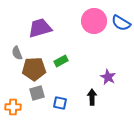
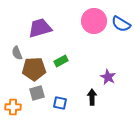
blue semicircle: moved 1 px down
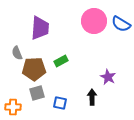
purple trapezoid: rotated 110 degrees clockwise
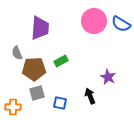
black arrow: moved 2 px left, 1 px up; rotated 21 degrees counterclockwise
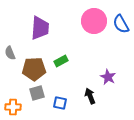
blue semicircle: rotated 30 degrees clockwise
gray semicircle: moved 7 px left
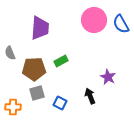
pink circle: moved 1 px up
blue square: rotated 16 degrees clockwise
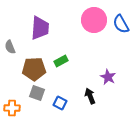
gray semicircle: moved 6 px up
gray square: rotated 35 degrees clockwise
orange cross: moved 1 px left, 1 px down
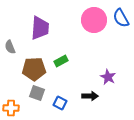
blue semicircle: moved 6 px up
black arrow: rotated 112 degrees clockwise
orange cross: moved 1 px left
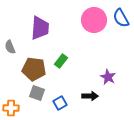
green rectangle: rotated 24 degrees counterclockwise
brown pentagon: rotated 10 degrees clockwise
blue square: rotated 32 degrees clockwise
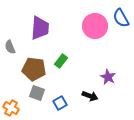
pink circle: moved 1 px right, 6 px down
black arrow: rotated 21 degrees clockwise
orange cross: rotated 28 degrees clockwise
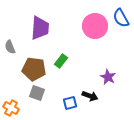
blue square: moved 10 px right; rotated 16 degrees clockwise
